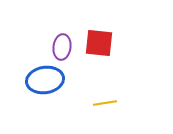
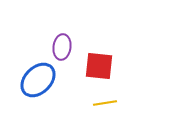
red square: moved 23 px down
blue ellipse: moved 7 px left; rotated 36 degrees counterclockwise
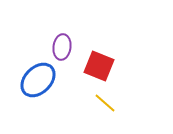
red square: rotated 16 degrees clockwise
yellow line: rotated 50 degrees clockwise
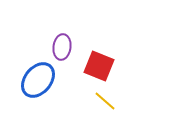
blue ellipse: rotated 6 degrees counterclockwise
yellow line: moved 2 px up
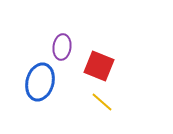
blue ellipse: moved 2 px right, 2 px down; rotated 24 degrees counterclockwise
yellow line: moved 3 px left, 1 px down
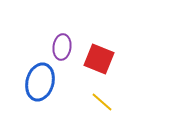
red square: moved 7 px up
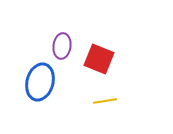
purple ellipse: moved 1 px up
yellow line: moved 3 px right, 1 px up; rotated 50 degrees counterclockwise
